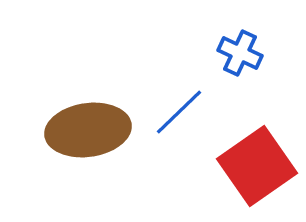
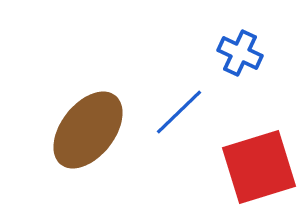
brown ellipse: rotated 44 degrees counterclockwise
red square: moved 2 px right, 1 px down; rotated 18 degrees clockwise
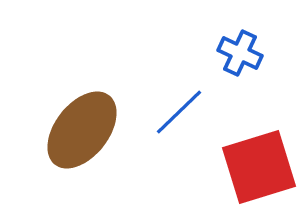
brown ellipse: moved 6 px left
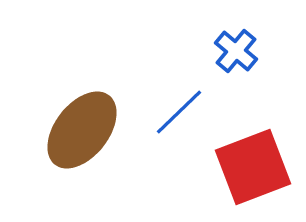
blue cross: moved 4 px left, 2 px up; rotated 15 degrees clockwise
red square: moved 6 px left; rotated 4 degrees counterclockwise
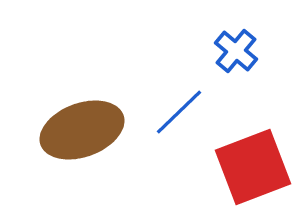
brown ellipse: rotated 32 degrees clockwise
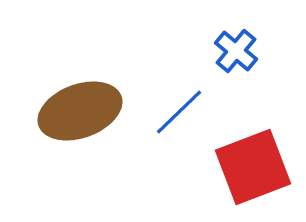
brown ellipse: moved 2 px left, 19 px up
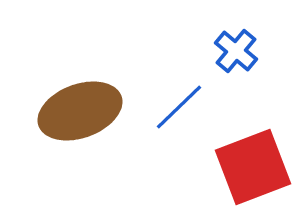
blue line: moved 5 px up
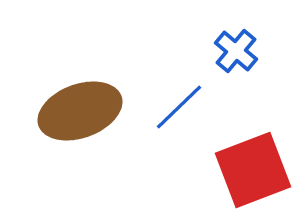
red square: moved 3 px down
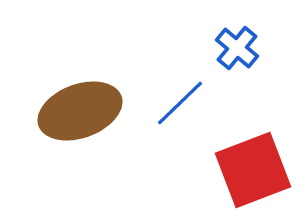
blue cross: moved 1 px right, 3 px up
blue line: moved 1 px right, 4 px up
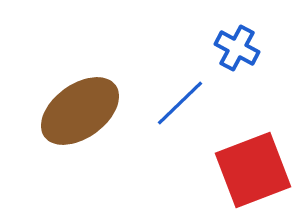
blue cross: rotated 12 degrees counterclockwise
brown ellipse: rotated 16 degrees counterclockwise
